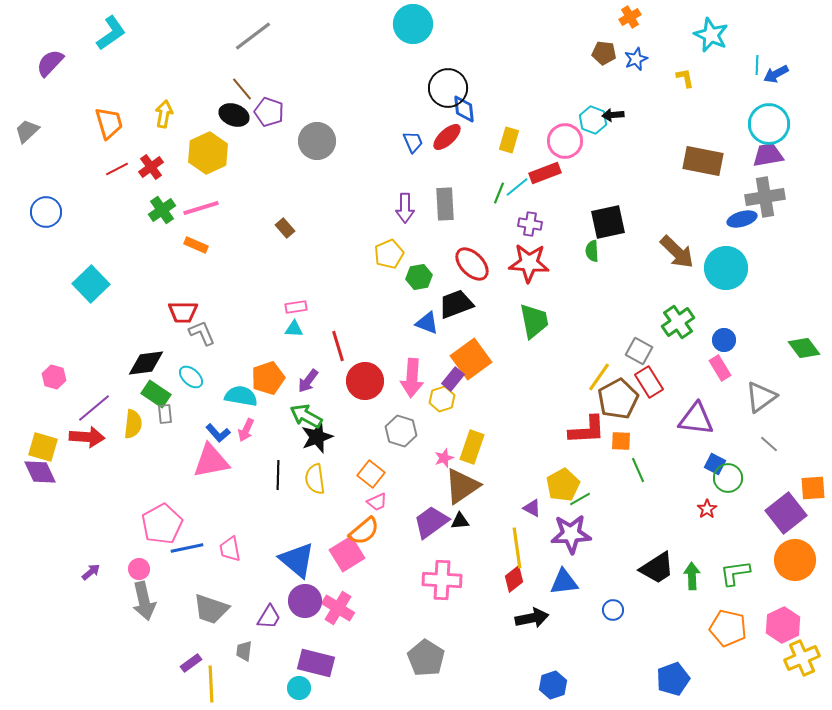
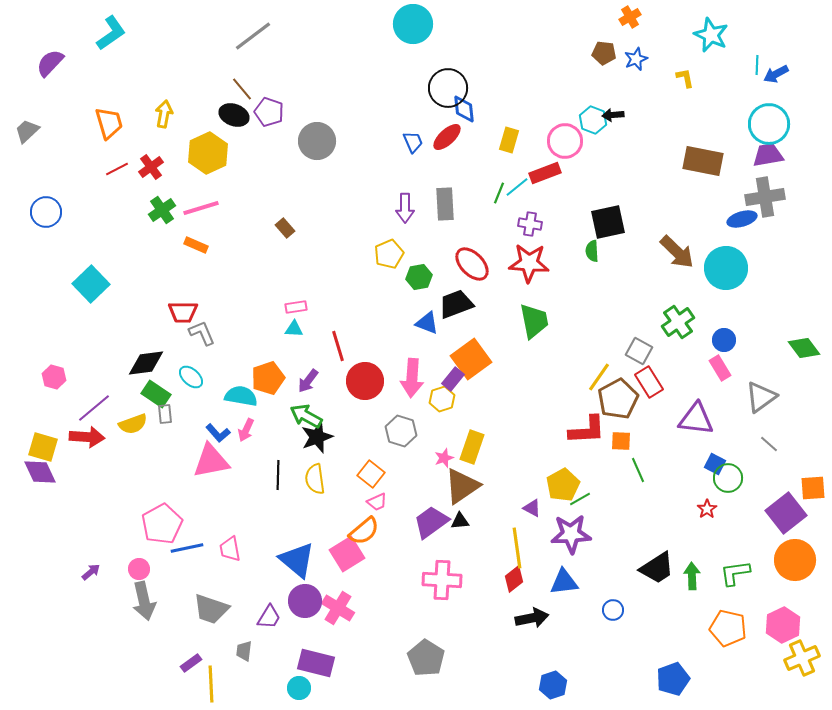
yellow semicircle at (133, 424): rotated 64 degrees clockwise
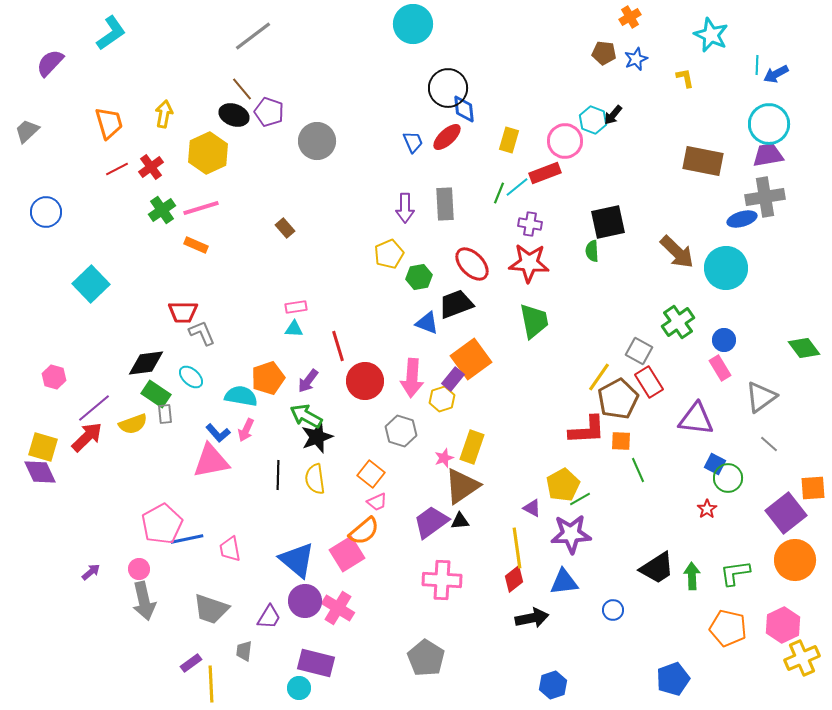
black arrow at (613, 115): rotated 45 degrees counterclockwise
red arrow at (87, 437): rotated 48 degrees counterclockwise
blue line at (187, 548): moved 9 px up
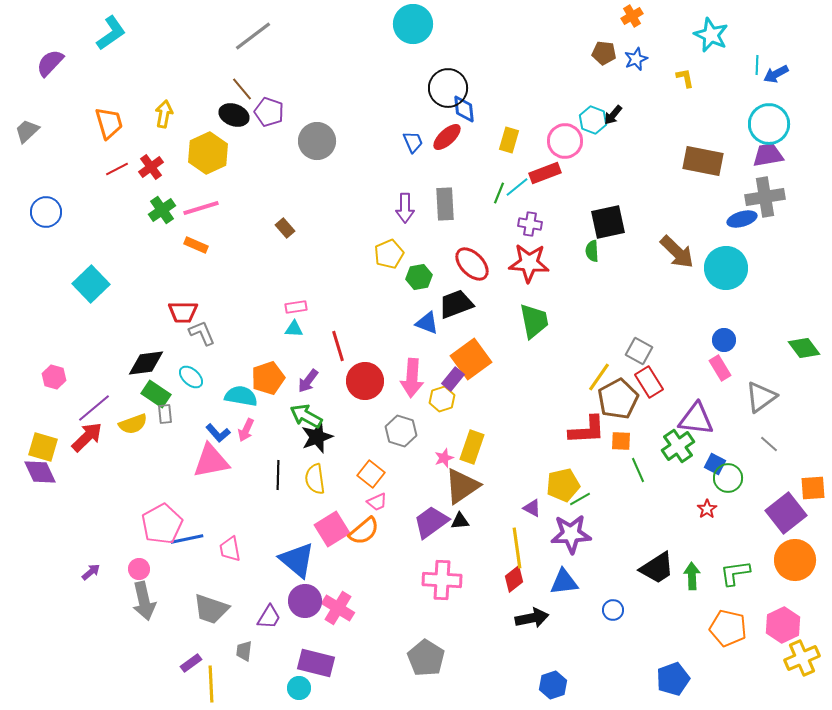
orange cross at (630, 17): moved 2 px right, 1 px up
green cross at (678, 322): moved 124 px down
yellow pentagon at (563, 485): rotated 16 degrees clockwise
pink square at (347, 554): moved 15 px left, 25 px up
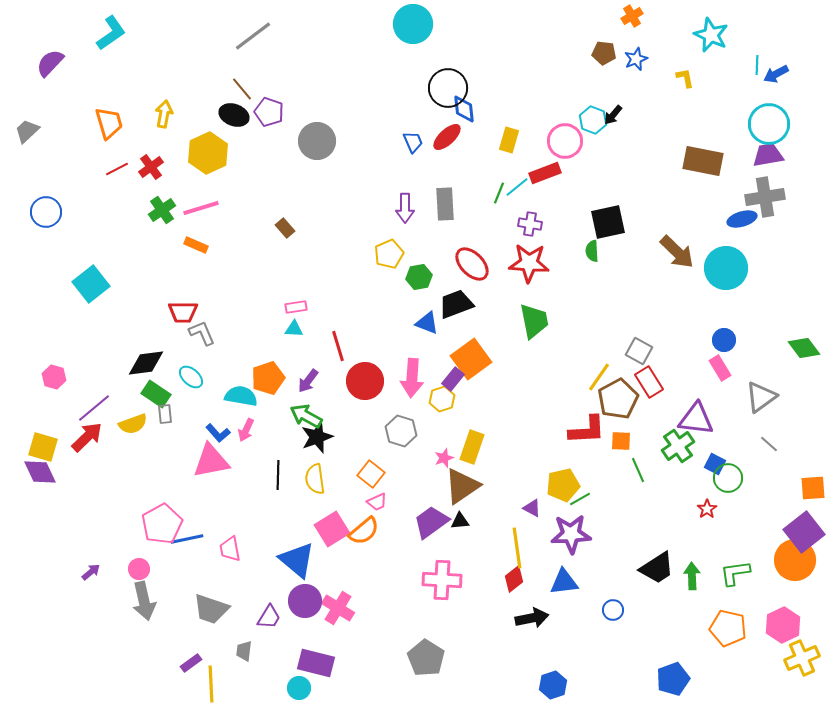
cyan square at (91, 284): rotated 6 degrees clockwise
purple square at (786, 513): moved 18 px right, 19 px down
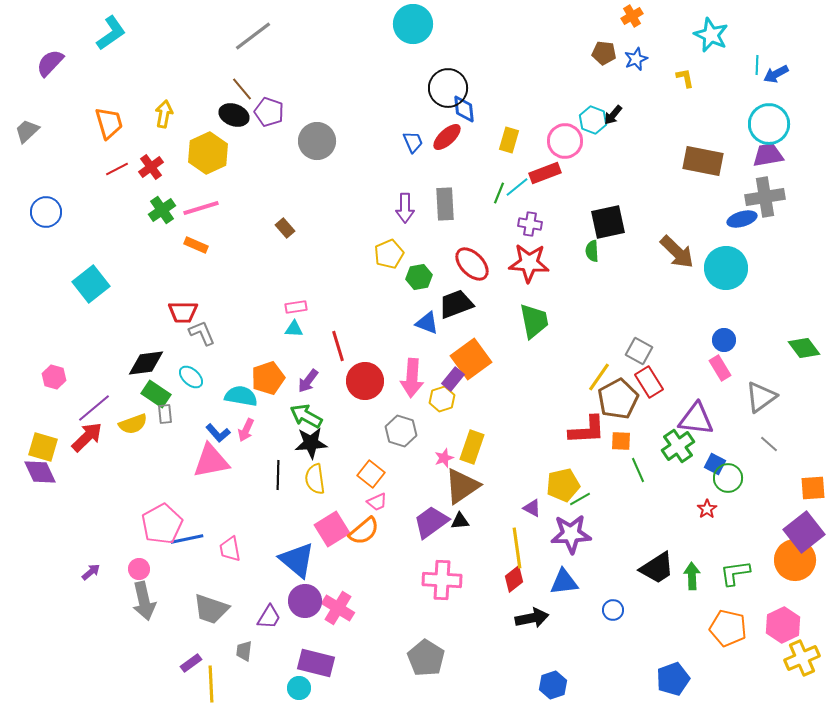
black star at (317, 437): moved 6 px left, 6 px down; rotated 16 degrees clockwise
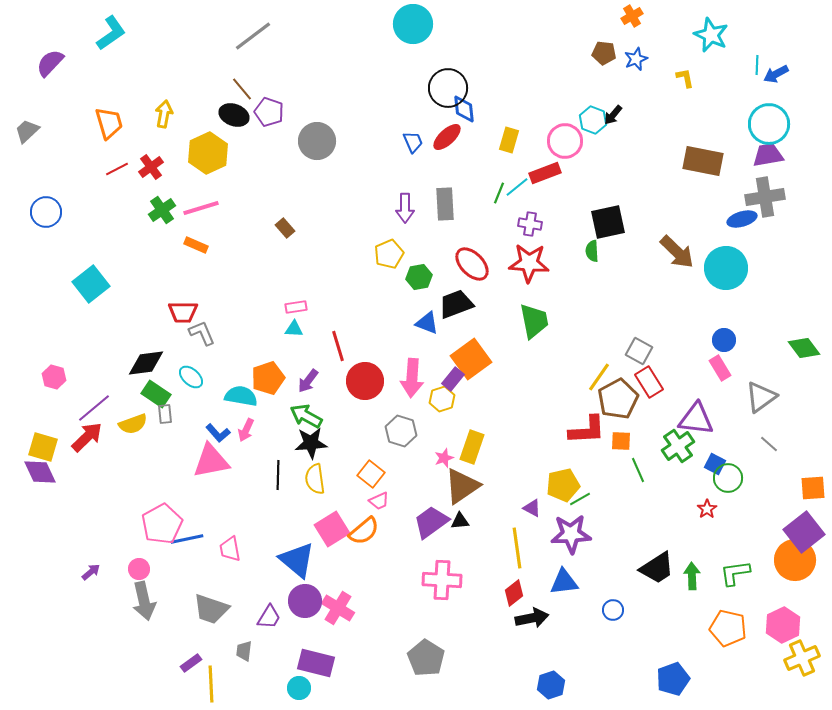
pink trapezoid at (377, 502): moved 2 px right, 1 px up
red diamond at (514, 579): moved 14 px down
blue hexagon at (553, 685): moved 2 px left
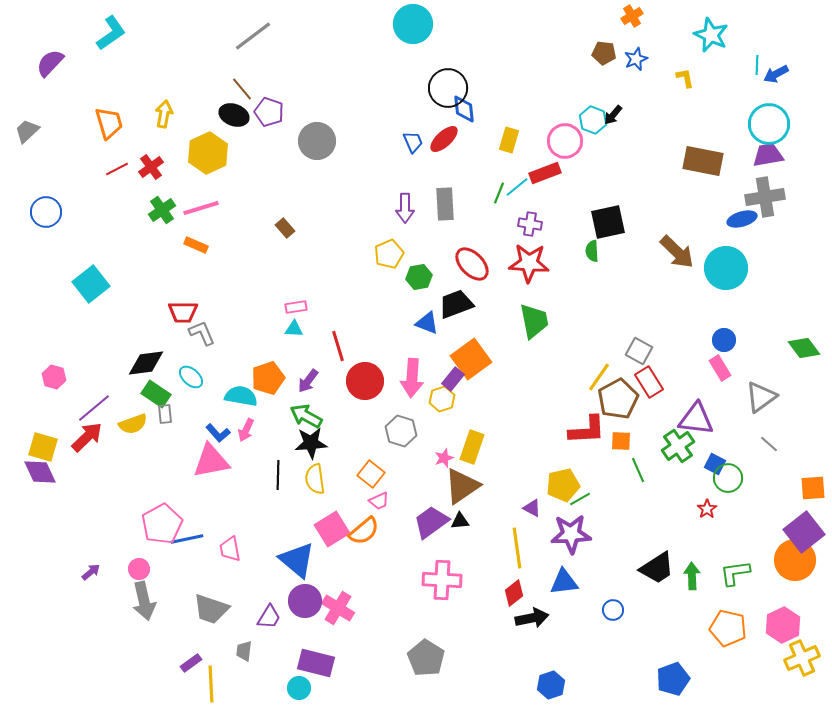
red ellipse at (447, 137): moved 3 px left, 2 px down
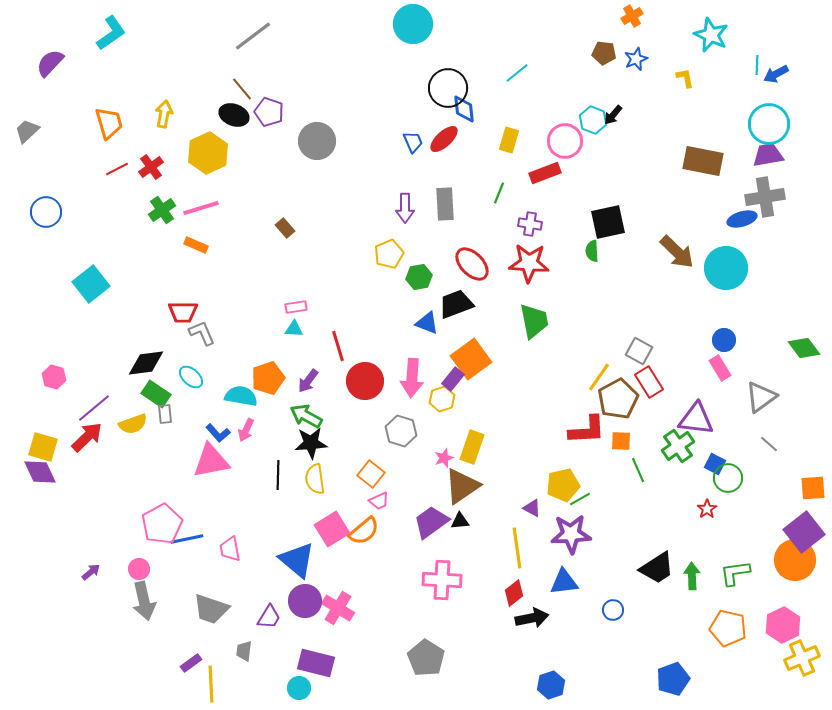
cyan line at (517, 187): moved 114 px up
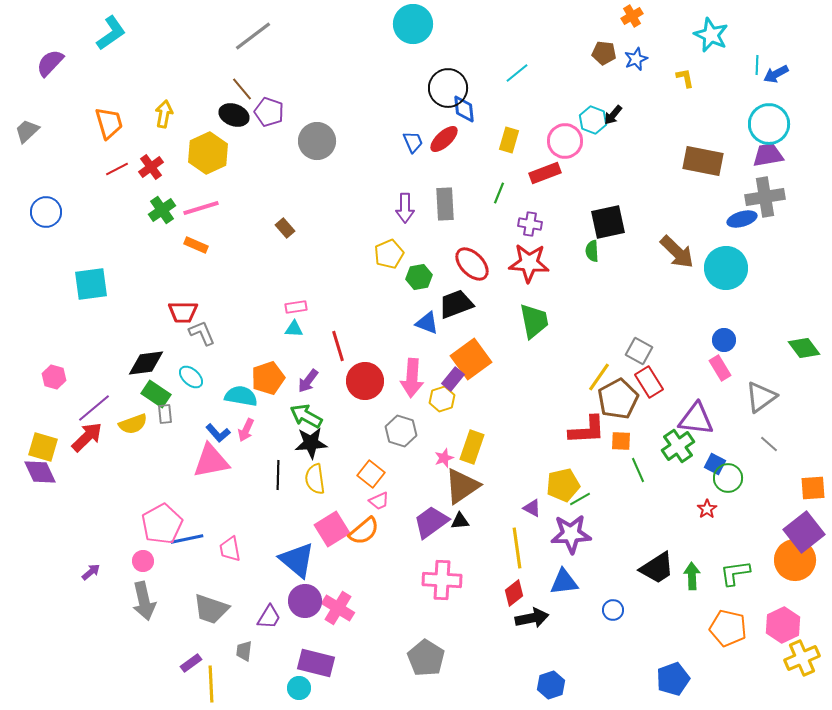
cyan square at (91, 284): rotated 30 degrees clockwise
pink circle at (139, 569): moved 4 px right, 8 px up
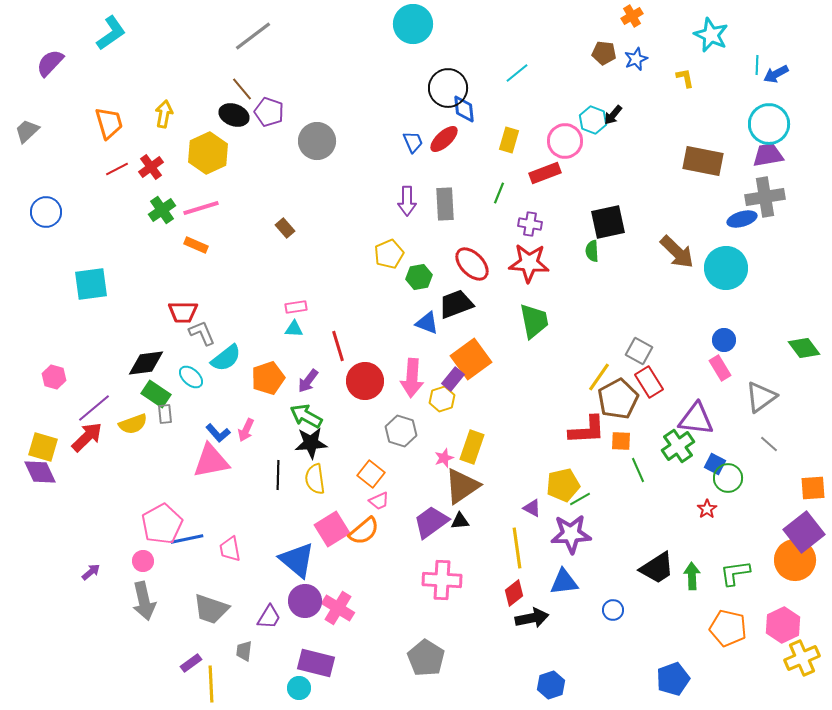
purple arrow at (405, 208): moved 2 px right, 7 px up
cyan semicircle at (241, 396): moved 15 px left, 38 px up; rotated 132 degrees clockwise
